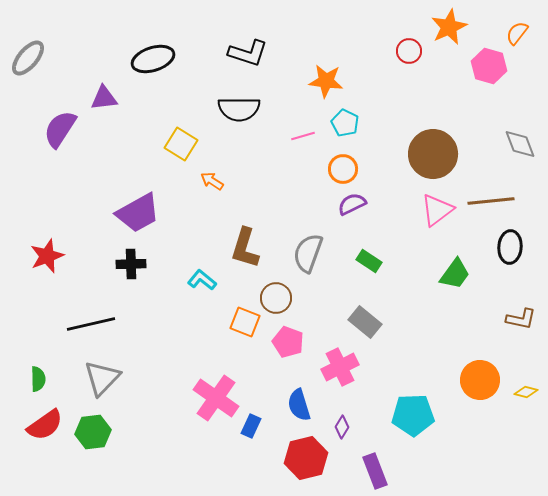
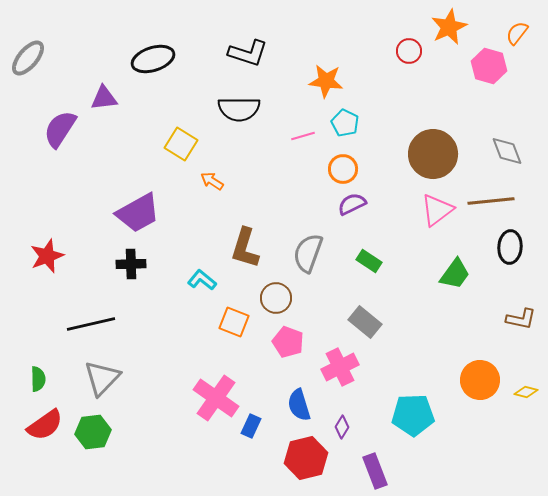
gray diamond at (520, 144): moved 13 px left, 7 px down
orange square at (245, 322): moved 11 px left
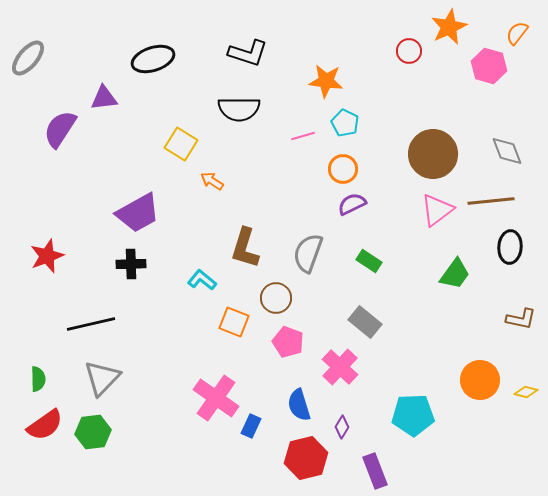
pink cross at (340, 367): rotated 21 degrees counterclockwise
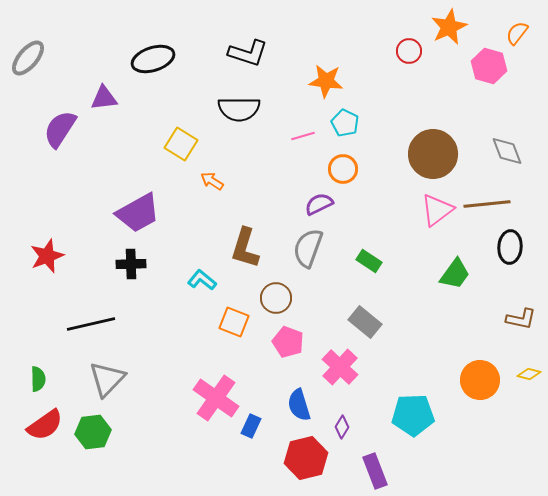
brown line at (491, 201): moved 4 px left, 3 px down
purple semicircle at (352, 204): moved 33 px left
gray semicircle at (308, 253): moved 5 px up
gray triangle at (102, 378): moved 5 px right, 1 px down
yellow diamond at (526, 392): moved 3 px right, 18 px up
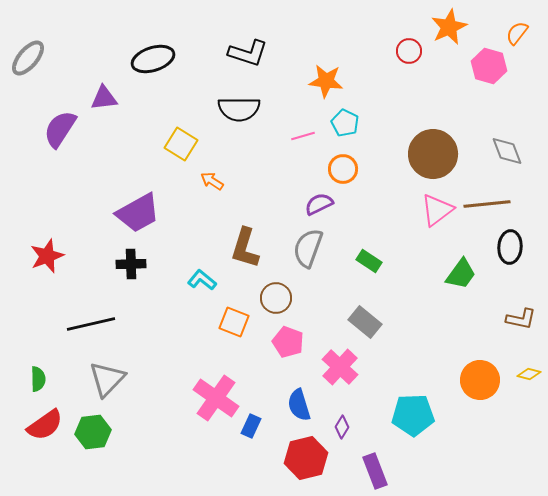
green trapezoid at (455, 274): moved 6 px right
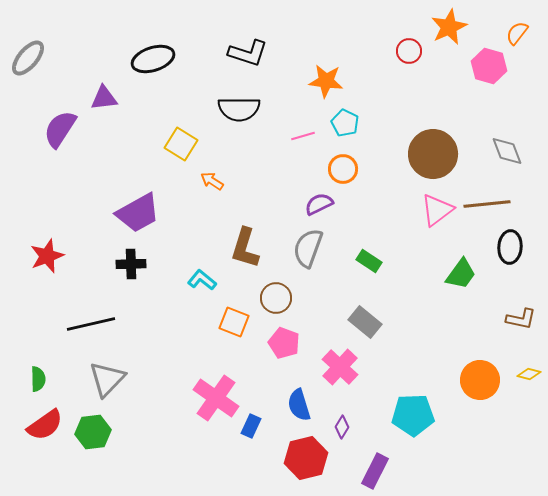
pink pentagon at (288, 342): moved 4 px left, 1 px down
purple rectangle at (375, 471): rotated 48 degrees clockwise
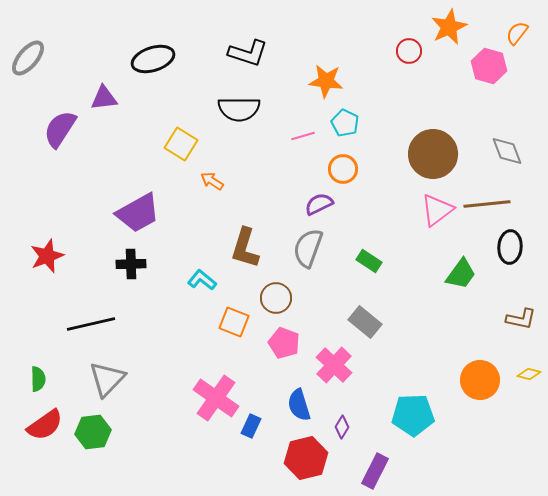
pink cross at (340, 367): moved 6 px left, 2 px up
